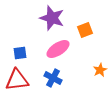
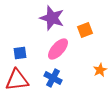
pink ellipse: rotated 15 degrees counterclockwise
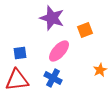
pink ellipse: moved 1 px right, 2 px down
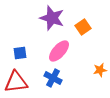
orange square: moved 2 px left, 3 px up; rotated 14 degrees counterclockwise
orange star: rotated 16 degrees clockwise
red triangle: moved 1 px left, 2 px down
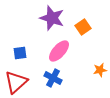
red triangle: rotated 35 degrees counterclockwise
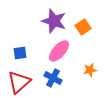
purple star: moved 2 px right, 3 px down
orange star: moved 10 px left
red triangle: moved 3 px right
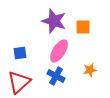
orange square: rotated 35 degrees clockwise
pink ellipse: rotated 10 degrees counterclockwise
blue cross: moved 3 px right, 2 px up
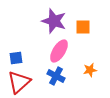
blue square: moved 4 px left, 5 px down
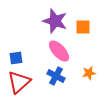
purple star: moved 1 px right
pink ellipse: rotated 75 degrees counterclockwise
orange star: moved 1 px left, 3 px down
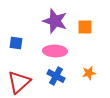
orange square: moved 2 px right
pink ellipse: moved 4 px left; rotated 45 degrees counterclockwise
blue square: moved 15 px up; rotated 16 degrees clockwise
